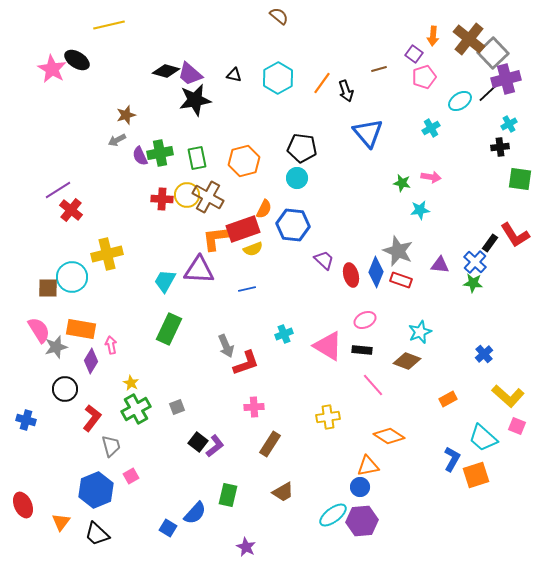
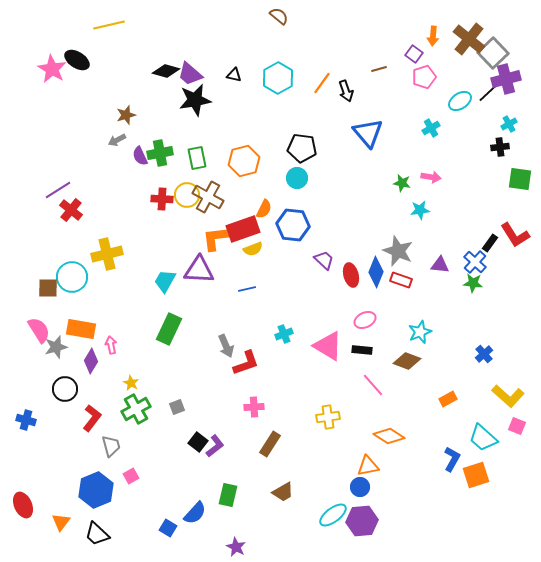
purple star at (246, 547): moved 10 px left
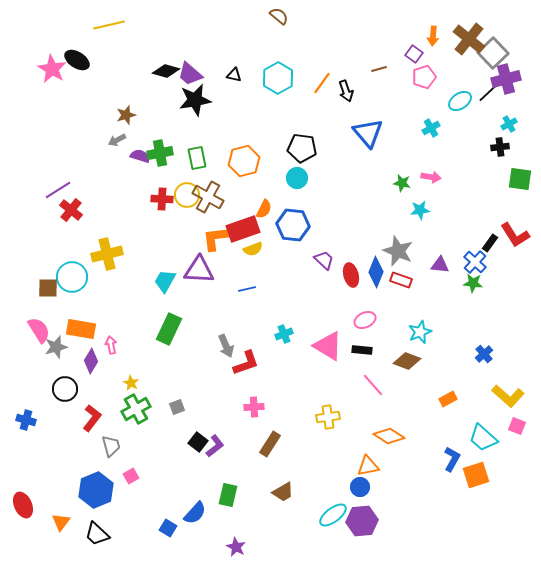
purple semicircle at (140, 156): rotated 132 degrees clockwise
